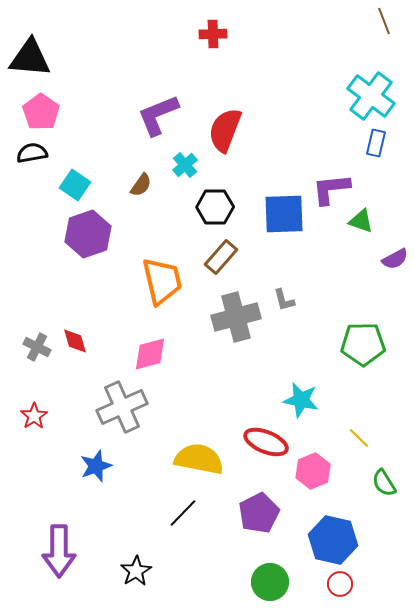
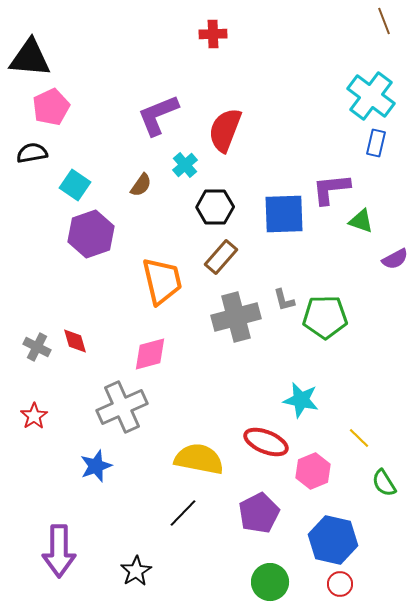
pink pentagon at (41, 112): moved 10 px right, 5 px up; rotated 12 degrees clockwise
purple hexagon at (88, 234): moved 3 px right
green pentagon at (363, 344): moved 38 px left, 27 px up
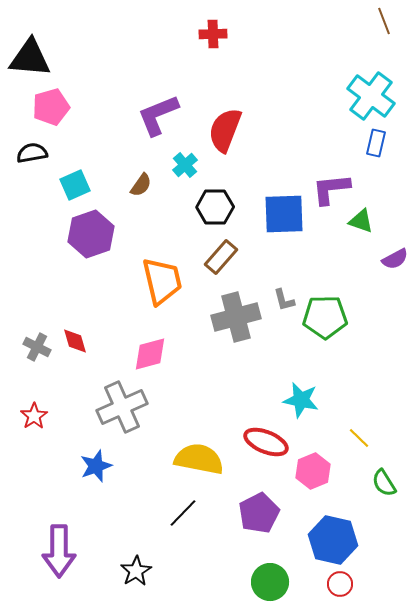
pink pentagon at (51, 107): rotated 9 degrees clockwise
cyan square at (75, 185): rotated 32 degrees clockwise
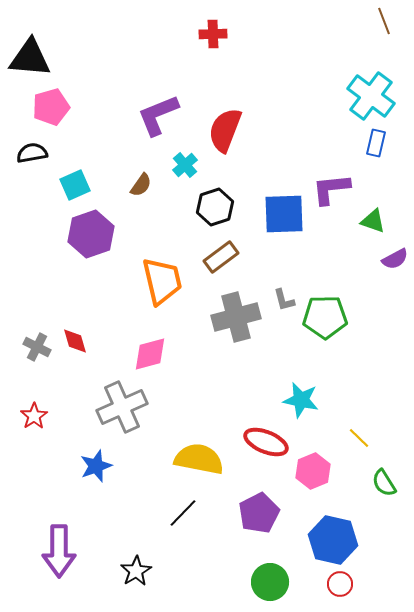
black hexagon at (215, 207): rotated 18 degrees counterclockwise
green triangle at (361, 221): moved 12 px right
brown rectangle at (221, 257): rotated 12 degrees clockwise
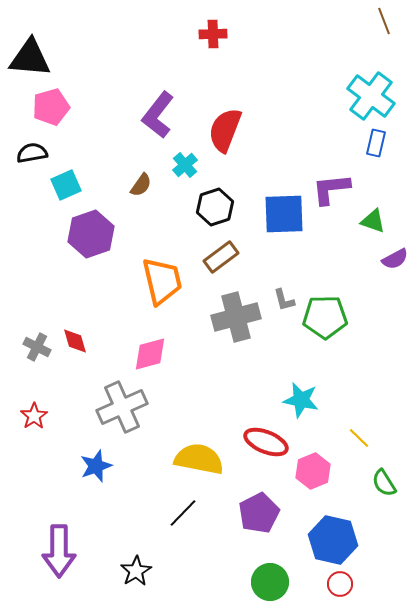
purple L-shape at (158, 115): rotated 30 degrees counterclockwise
cyan square at (75, 185): moved 9 px left
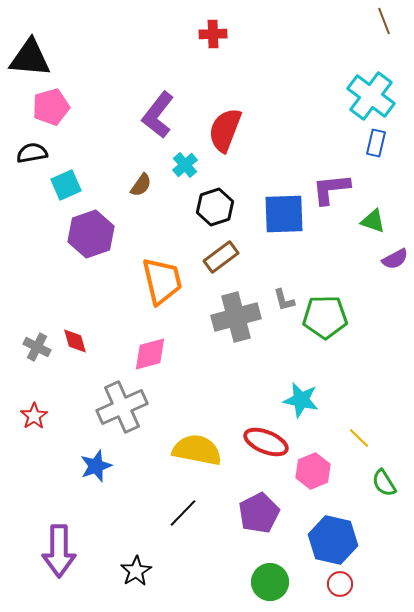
yellow semicircle at (199, 459): moved 2 px left, 9 px up
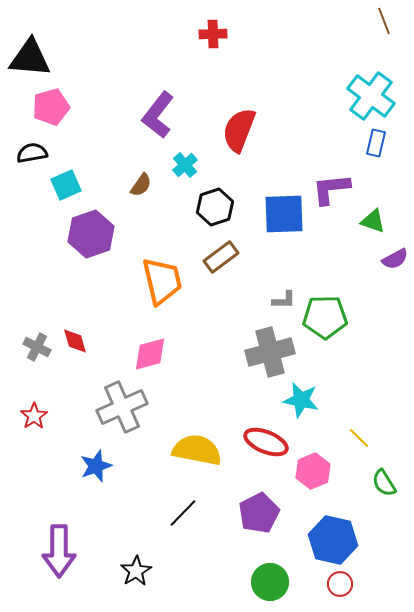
red semicircle at (225, 130): moved 14 px right
gray L-shape at (284, 300): rotated 75 degrees counterclockwise
gray cross at (236, 317): moved 34 px right, 35 px down
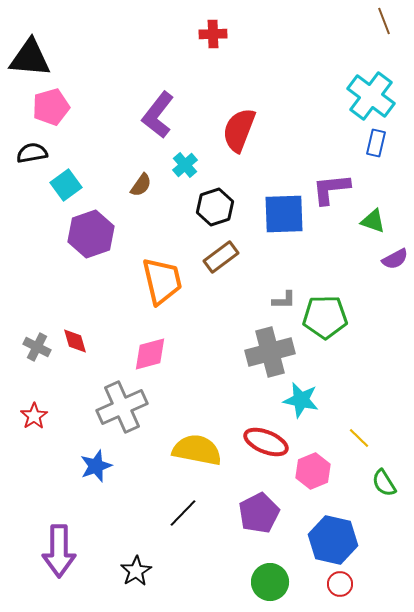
cyan square at (66, 185): rotated 12 degrees counterclockwise
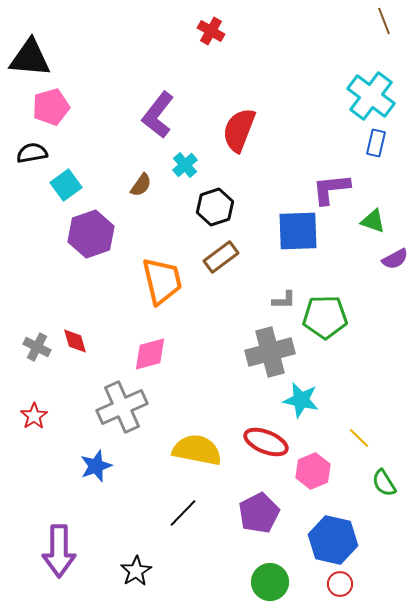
red cross at (213, 34): moved 2 px left, 3 px up; rotated 32 degrees clockwise
blue square at (284, 214): moved 14 px right, 17 px down
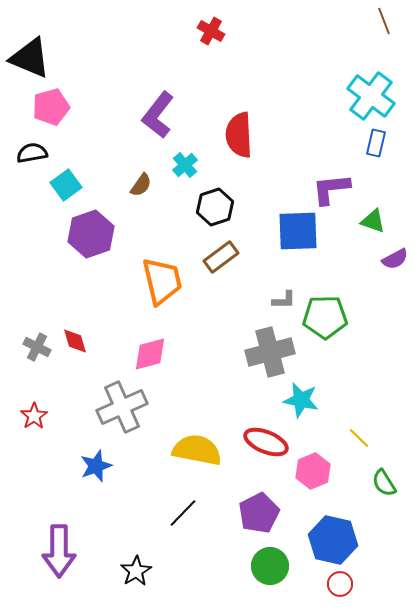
black triangle at (30, 58): rotated 18 degrees clockwise
red semicircle at (239, 130): moved 5 px down; rotated 24 degrees counterclockwise
green circle at (270, 582): moved 16 px up
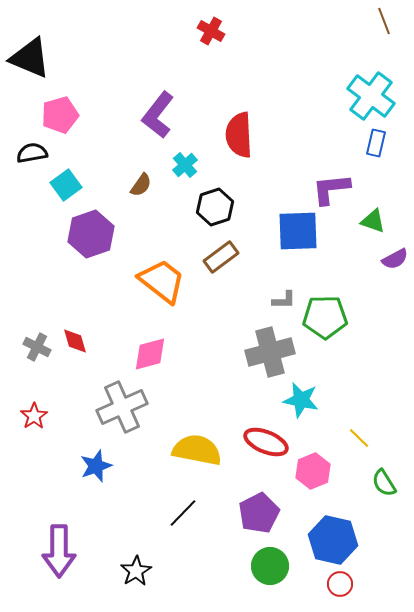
pink pentagon at (51, 107): moved 9 px right, 8 px down
orange trapezoid at (162, 281): rotated 39 degrees counterclockwise
